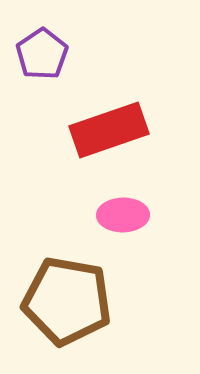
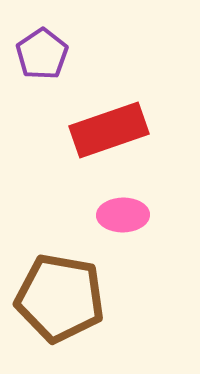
brown pentagon: moved 7 px left, 3 px up
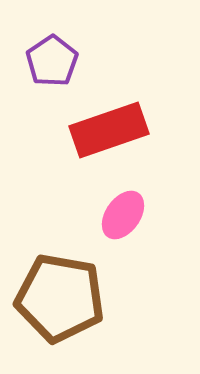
purple pentagon: moved 10 px right, 7 px down
pink ellipse: rotated 54 degrees counterclockwise
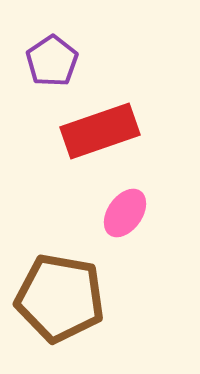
red rectangle: moved 9 px left, 1 px down
pink ellipse: moved 2 px right, 2 px up
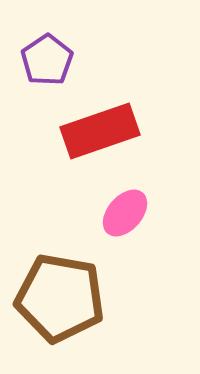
purple pentagon: moved 5 px left, 1 px up
pink ellipse: rotated 6 degrees clockwise
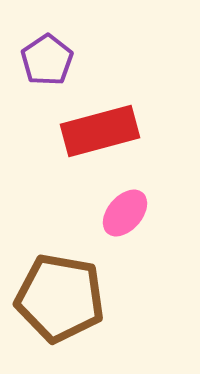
red rectangle: rotated 4 degrees clockwise
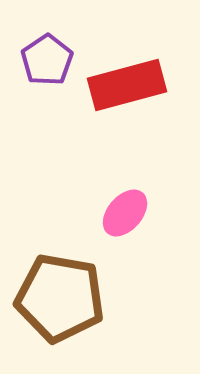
red rectangle: moved 27 px right, 46 px up
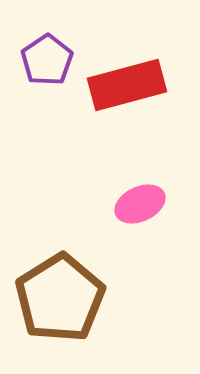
pink ellipse: moved 15 px right, 9 px up; rotated 24 degrees clockwise
brown pentagon: rotated 30 degrees clockwise
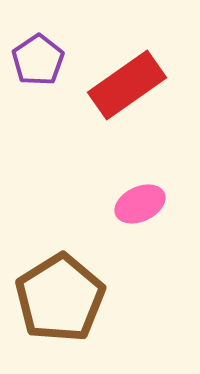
purple pentagon: moved 9 px left
red rectangle: rotated 20 degrees counterclockwise
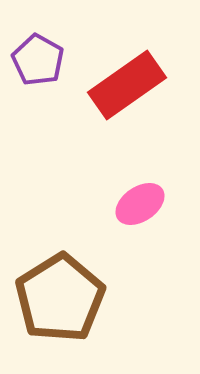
purple pentagon: rotated 9 degrees counterclockwise
pink ellipse: rotated 9 degrees counterclockwise
